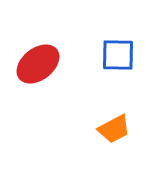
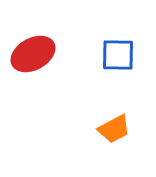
red ellipse: moved 5 px left, 10 px up; rotated 9 degrees clockwise
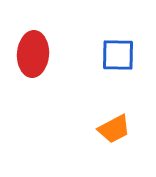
red ellipse: rotated 57 degrees counterclockwise
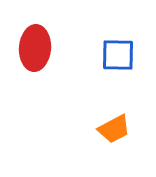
red ellipse: moved 2 px right, 6 px up
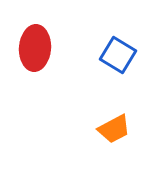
blue square: rotated 30 degrees clockwise
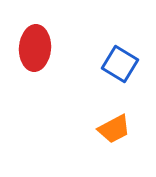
blue square: moved 2 px right, 9 px down
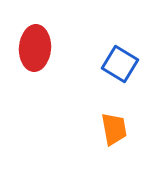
orange trapezoid: rotated 72 degrees counterclockwise
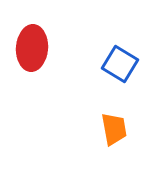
red ellipse: moved 3 px left
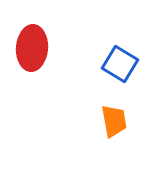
orange trapezoid: moved 8 px up
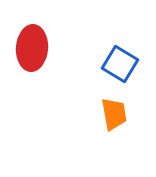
orange trapezoid: moved 7 px up
